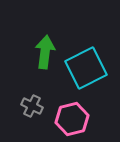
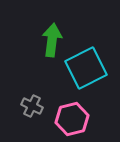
green arrow: moved 7 px right, 12 px up
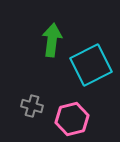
cyan square: moved 5 px right, 3 px up
gray cross: rotated 10 degrees counterclockwise
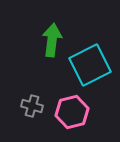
cyan square: moved 1 px left
pink hexagon: moved 7 px up
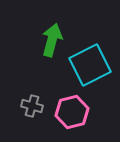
green arrow: rotated 8 degrees clockwise
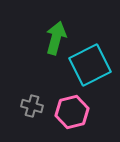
green arrow: moved 4 px right, 2 px up
